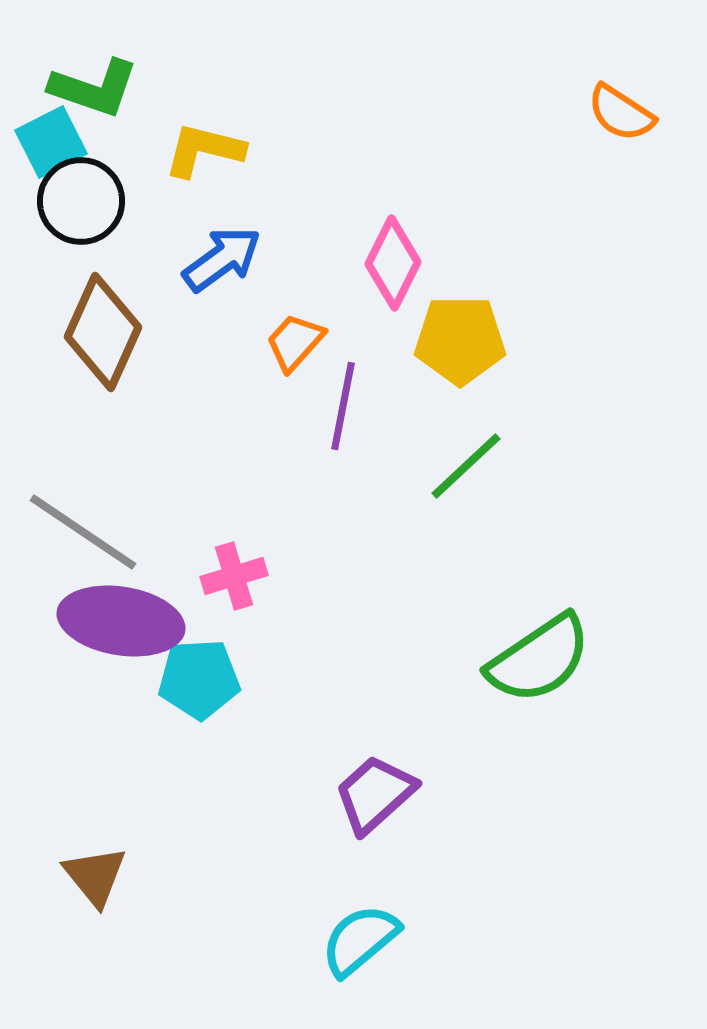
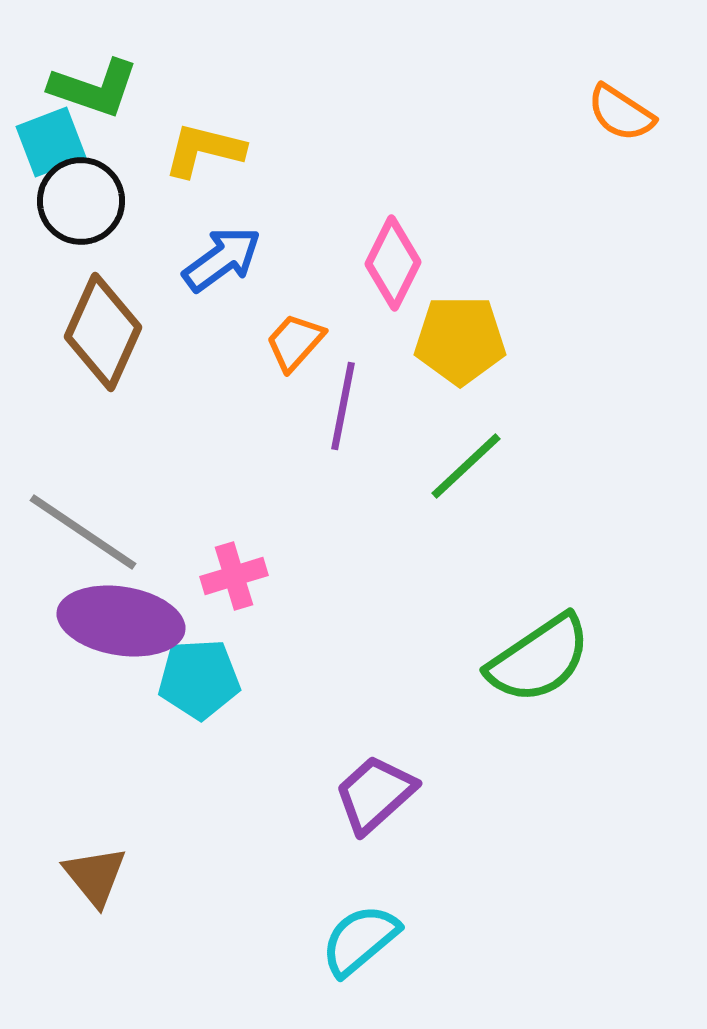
cyan square: rotated 6 degrees clockwise
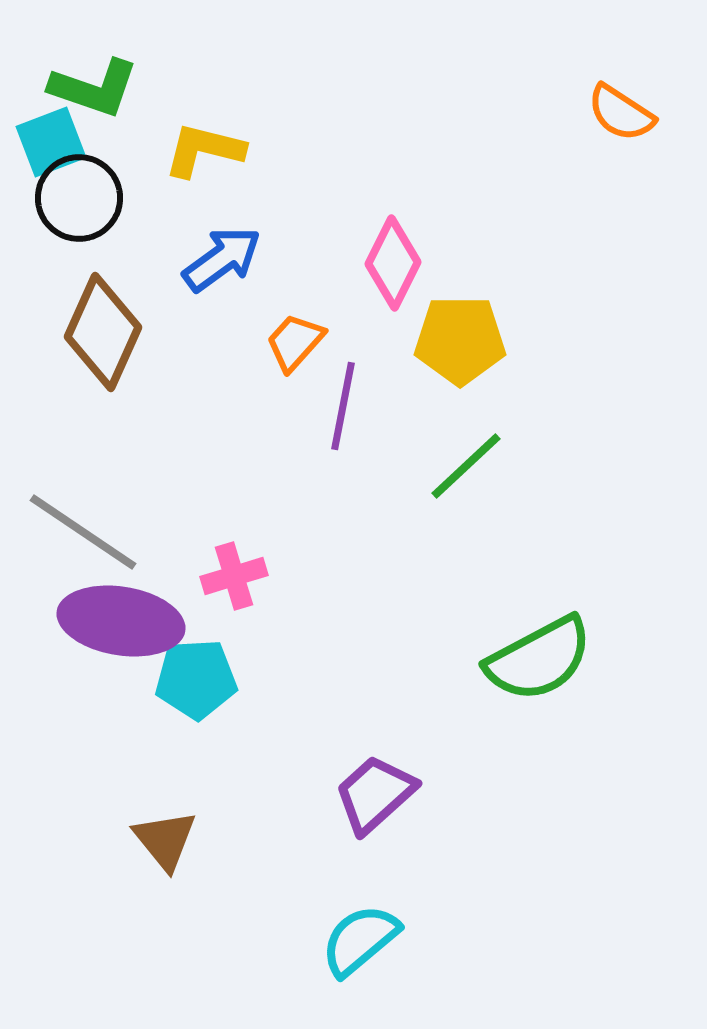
black circle: moved 2 px left, 3 px up
green semicircle: rotated 6 degrees clockwise
cyan pentagon: moved 3 px left
brown triangle: moved 70 px right, 36 px up
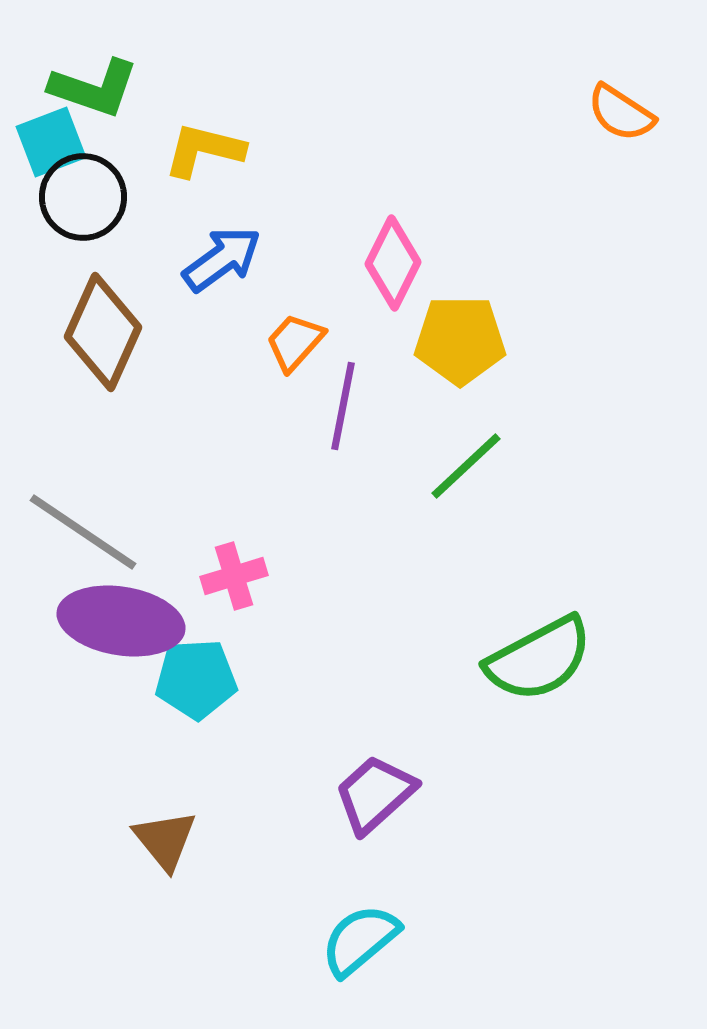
black circle: moved 4 px right, 1 px up
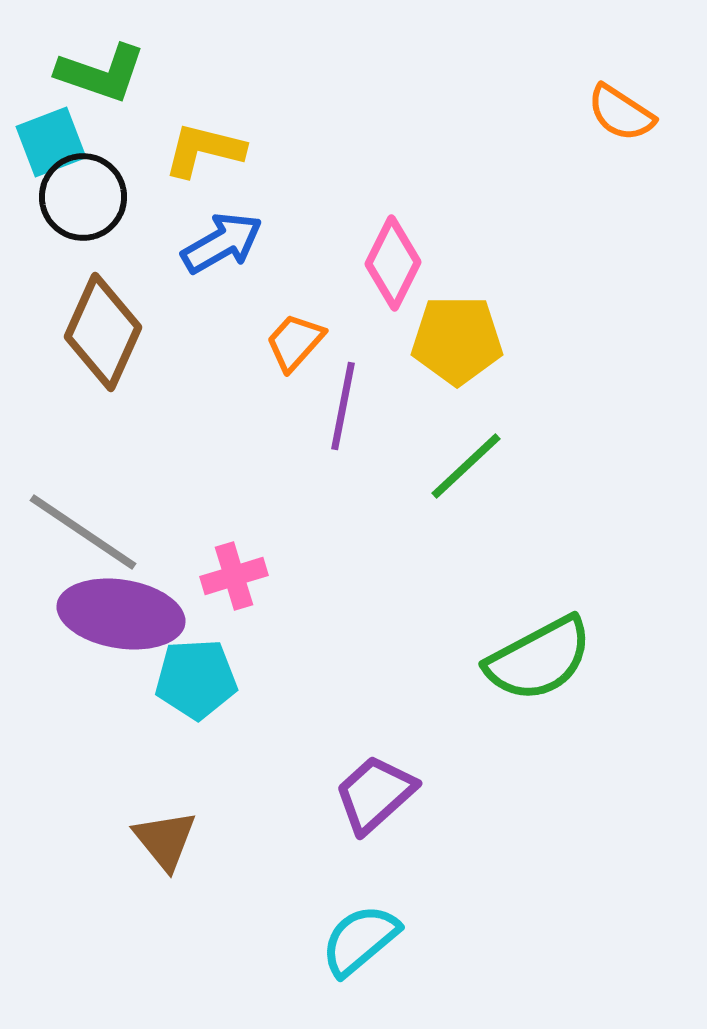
green L-shape: moved 7 px right, 15 px up
blue arrow: moved 16 px up; rotated 6 degrees clockwise
yellow pentagon: moved 3 px left
purple ellipse: moved 7 px up
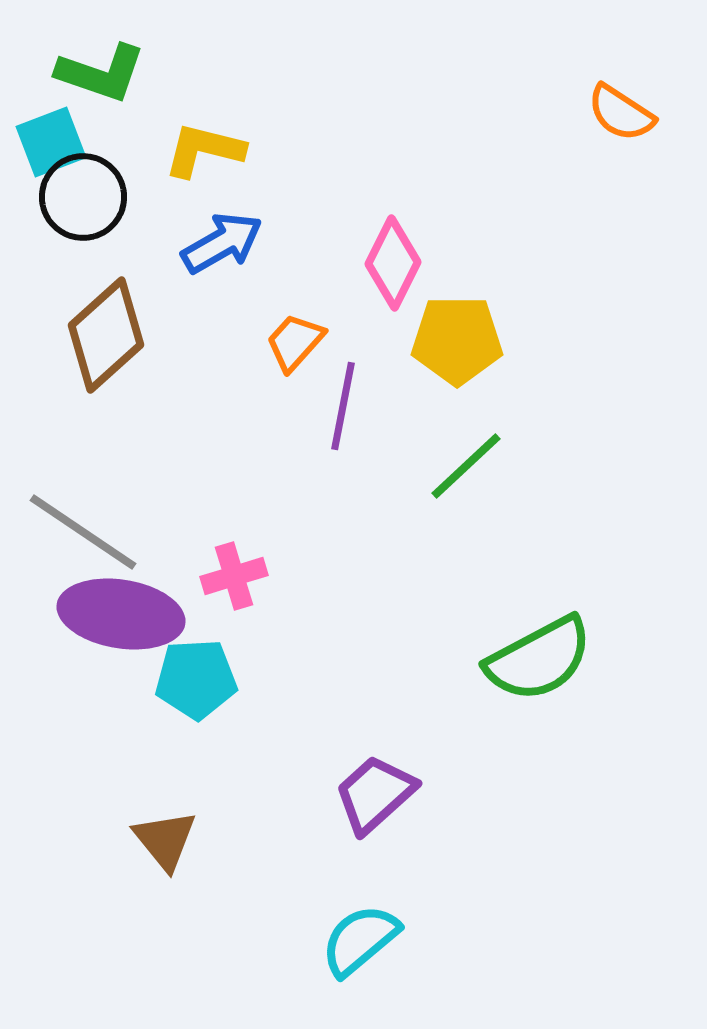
brown diamond: moved 3 px right, 3 px down; rotated 24 degrees clockwise
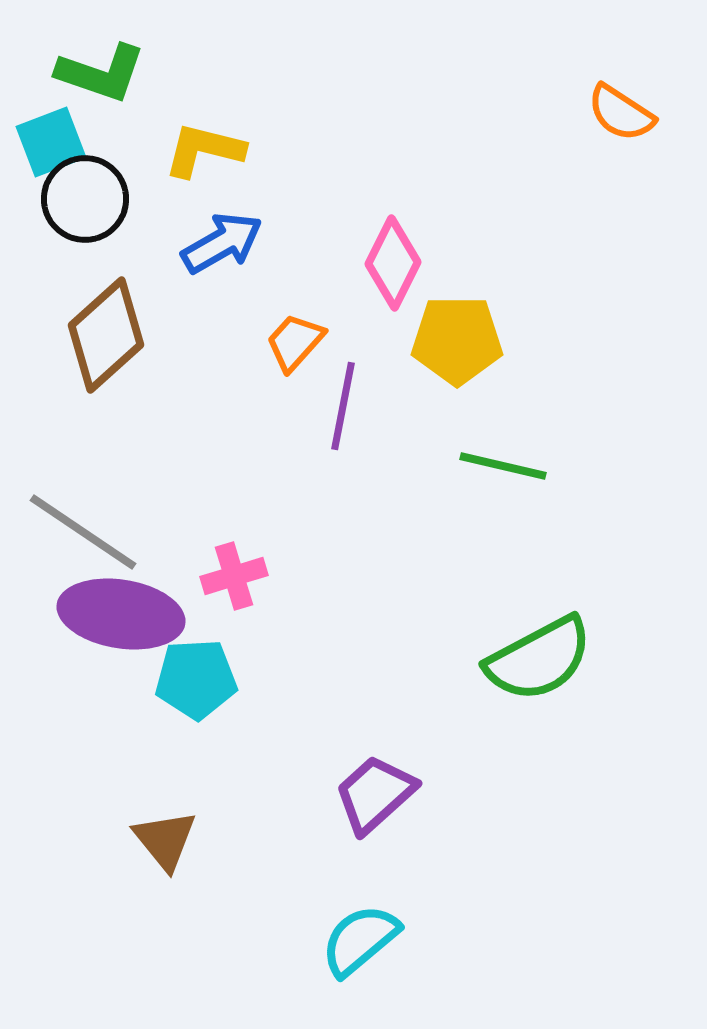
black circle: moved 2 px right, 2 px down
green line: moved 37 px right; rotated 56 degrees clockwise
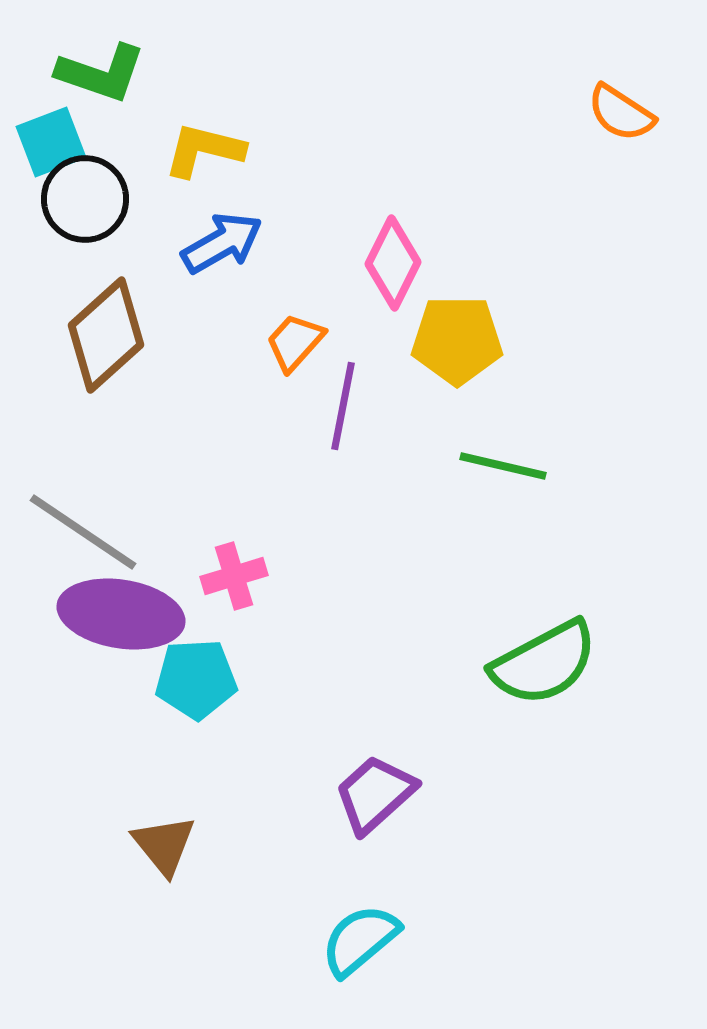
green semicircle: moved 5 px right, 4 px down
brown triangle: moved 1 px left, 5 px down
